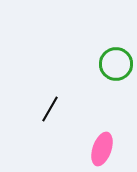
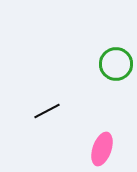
black line: moved 3 px left, 2 px down; rotated 32 degrees clockwise
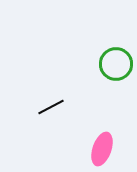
black line: moved 4 px right, 4 px up
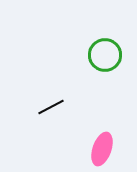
green circle: moved 11 px left, 9 px up
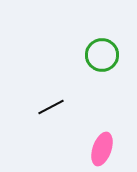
green circle: moved 3 px left
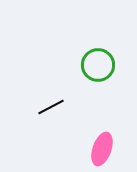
green circle: moved 4 px left, 10 px down
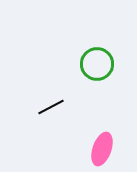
green circle: moved 1 px left, 1 px up
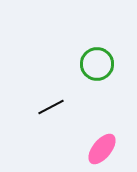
pink ellipse: rotated 20 degrees clockwise
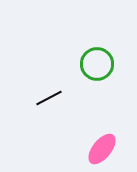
black line: moved 2 px left, 9 px up
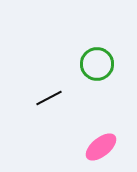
pink ellipse: moved 1 px left, 2 px up; rotated 12 degrees clockwise
